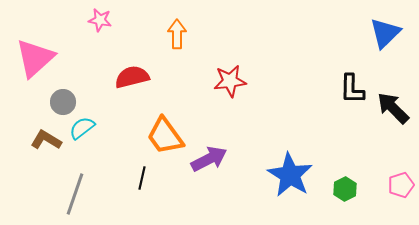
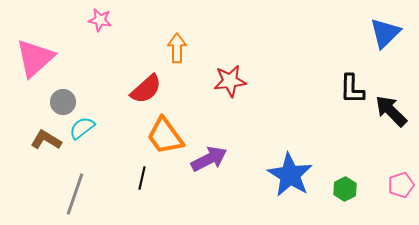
orange arrow: moved 14 px down
red semicircle: moved 14 px right, 12 px down; rotated 152 degrees clockwise
black arrow: moved 2 px left, 3 px down
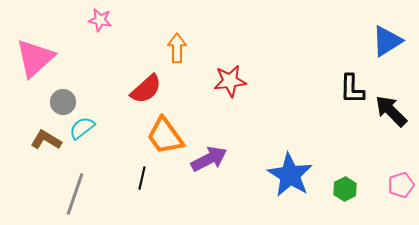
blue triangle: moved 2 px right, 8 px down; rotated 12 degrees clockwise
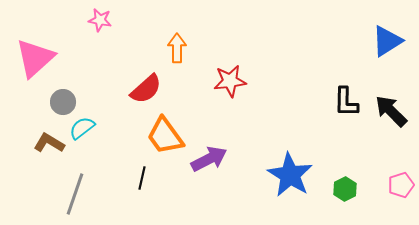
black L-shape: moved 6 px left, 13 px down
brown L-shape: moved 3 px right, 3 px down
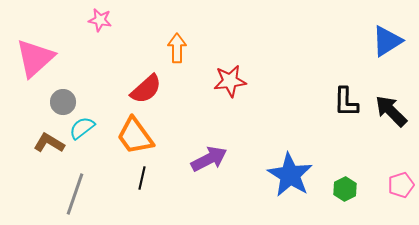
orange trapezoid: moved 30 px left
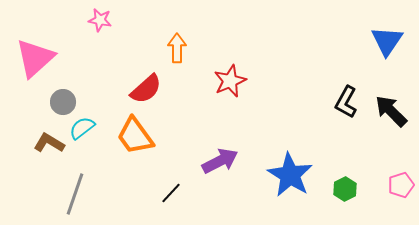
blue triangle: rotated 24 degrees counterclockwise
red star: rotated 16 degrees counterclockwise
black L-shape: rotated 28 degrees clockwise
purple arrow: moved 11 px right, 2 px down
black line: moved 29 px right, 15 px down; rotated 30 degrees clockwise
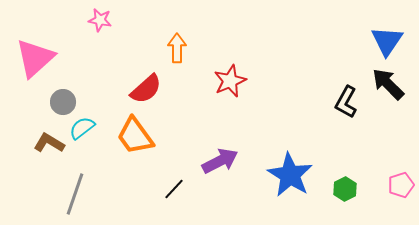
black arrow: moved 3 px left, 27 px up
black line: moved 3 px right, 4 px up
